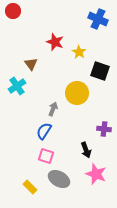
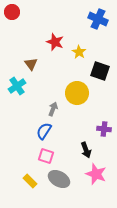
red circle: moved 1 px left, 1 px down
yellow rectangle: moved 6 px up
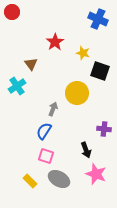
red star: rotated 18 degrees clockwise
yellow star: moved 4 px right, 1 px down; rotated 16 degrees counterclockwise
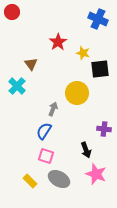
red star: moved 3 px right
black square: moved 2 px up; rotated 24 degrees counterclockwise
cyan cross: rotated 12 degrees counterclockwise
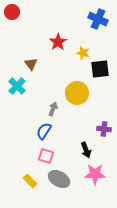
pink star: moved 1 px left; rotated 20 degrees counterclockwise
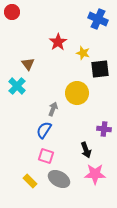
brown triangle: moved 3 px left
blue semicircle: moved 1 px up
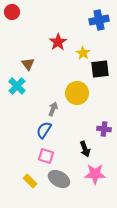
blue cross: moved 1 px right, 1 px down; rotated 36 degrees counterclockwise
yellow star: rotated 16 degrees clockwise
black arrow: moved 1 px left, 1 px up
